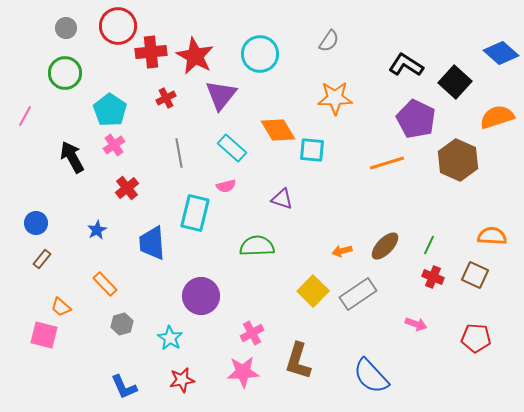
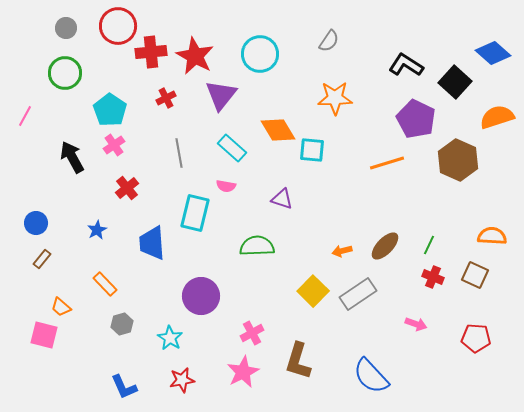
blue diamond at (501, 53): moved 8 px left
pink semicircle at (226, 186): rotated 24 degrees clockwise
pink star at (243, 372): rotated 24 degrees counterclockwise
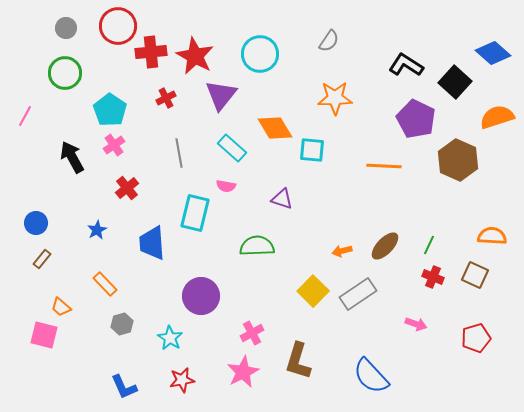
orange diamond at (278, 130): moved 3 px left, 2 px up
orange line at (387, 163): moved 3 px left, 3 px down; rotated 20 degrees clockwise
red pentagon at (476, 338): rotated 20 degrees counterclockwise
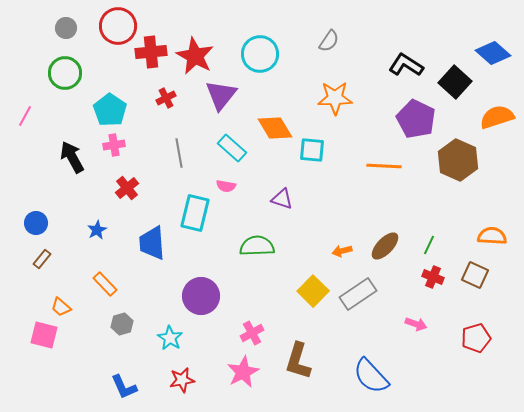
pink cross at (114, 145): rotated 25 degrees clockwise
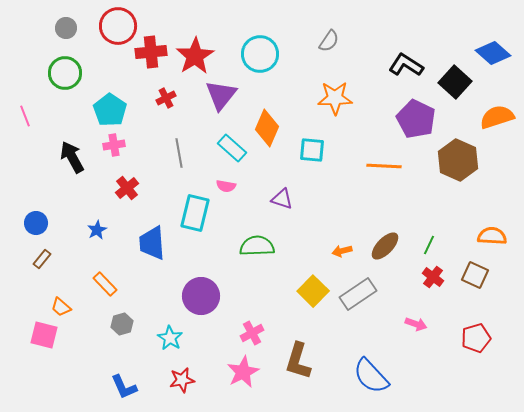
red star at (195, 56): rotated 12 degrees clockwise
pink line at (25, 116): rotated 50 degrees counterclockwise
orange diamond at (275, 128): moved 8 px left; rotated 54 degrees clockwise
red cross at (433, 277): rotated 15 degrees clockwise
